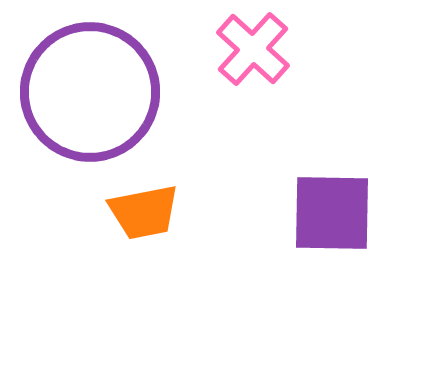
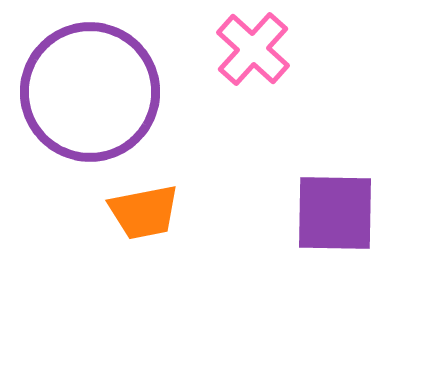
purple square: moved 3 px right
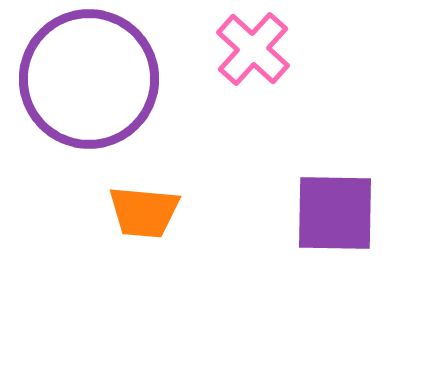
purple circle: moved 1 px left, 13 px up
orange trapezoid: rotated 16 degrees clockwise
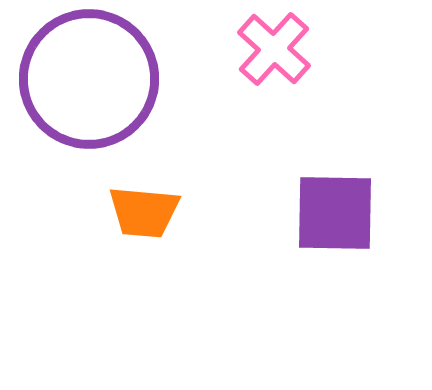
pink cross: moved 21 px right
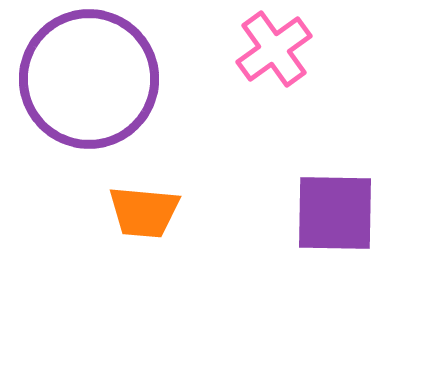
pink cross: rotated 12 degrees clockwise
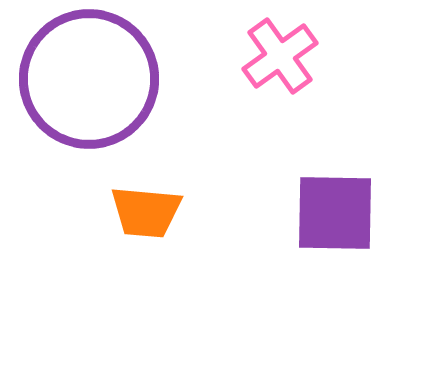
pink cross: moved 6 px right, 7 px down
orange trapezoid: moved 2 px right
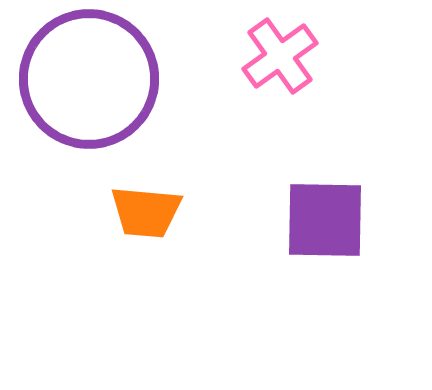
purple square: moved 10 px left, 7 px down
